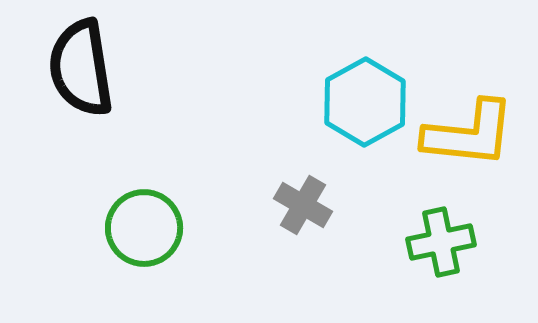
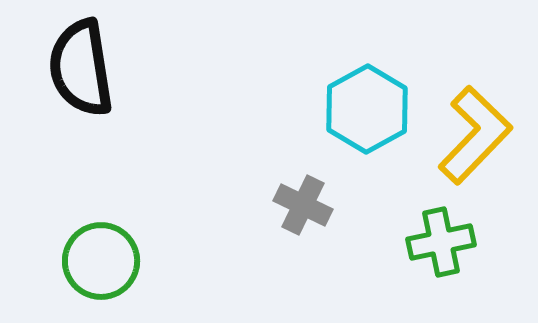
cyan hexagon: moved 2 px right, 7 px down
yellow L-shape: moved 6 px right, 1 px down; rotated 52 degrees counterclockwise
gray cross: rotated 4 degrees counterclockwise
green circle: moved 43 px left, 33 px down
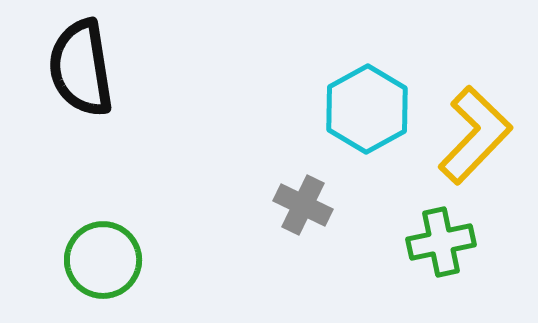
green circle: moved 2 px right, 1 px up
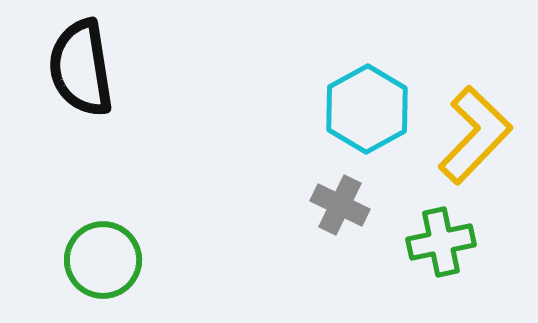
gray cross: moved 37 px right
